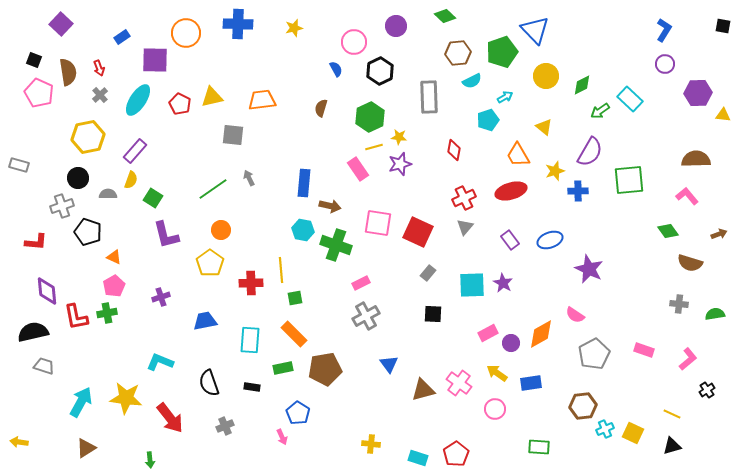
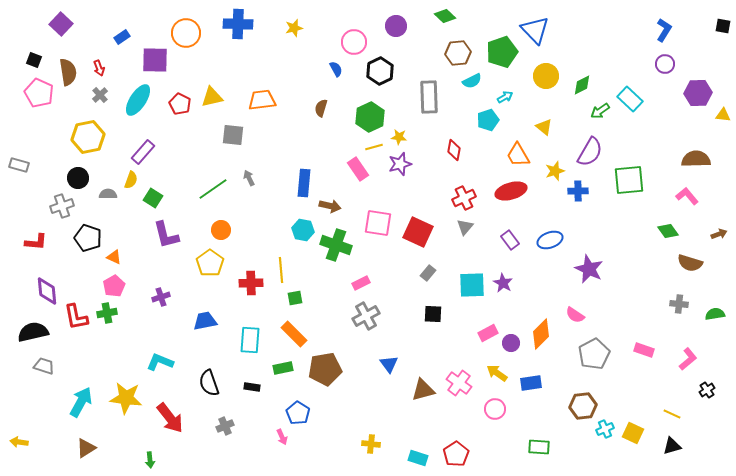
purple rectangle at (135, 151): moved 8 px right, 1 px down
black pentagon at (88, 232): moved 6 px down
orange diamond at (541, 334): rotated 16 degrees counterclockwise
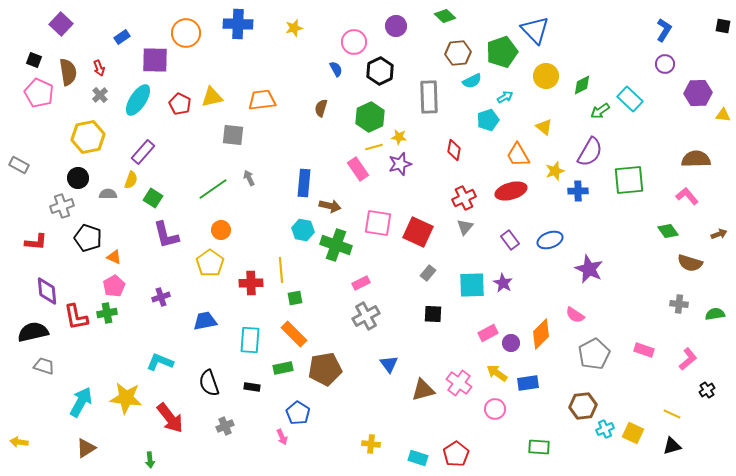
gray rectangle at (19, 165): rotated 12 degrees clockwise
blue rectangle at (531, 383): moved 3 px left
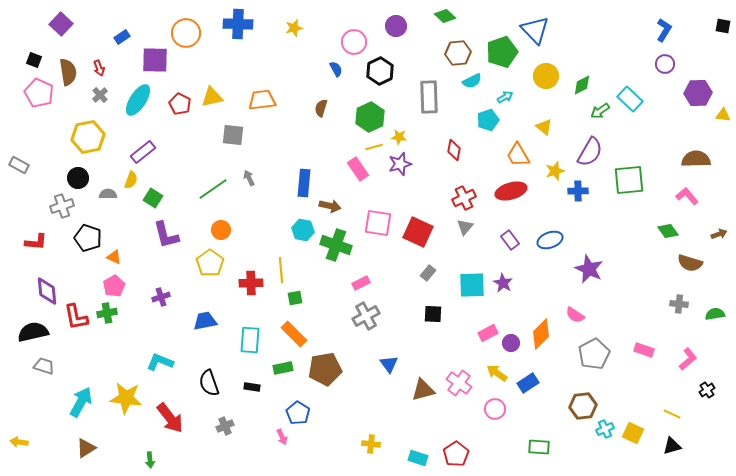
purple rectangle at (143, 152): rotated 10 degrees clockwise
blue rectangle at (528, 383): rotated 25 degrees counterclockwise
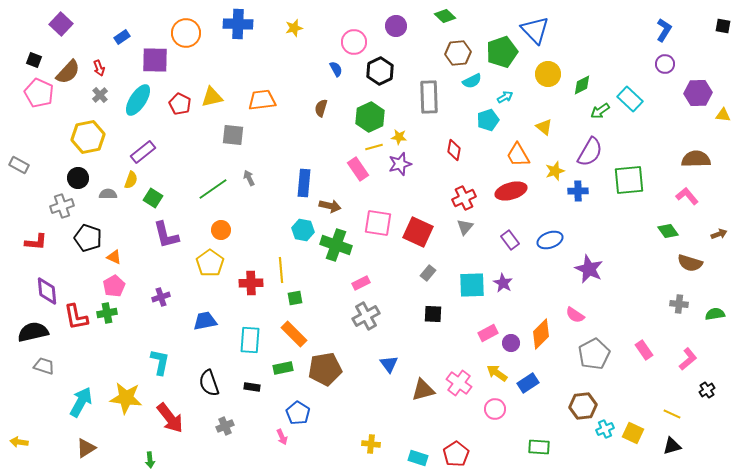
brown semicircle at (68, 72): rotated 52 degrees clockwise
yellow circle at (546, 76): moved 2 px right, 2 px up
pink rectangle at (644, 350): rotated 36 degrees clockwise
cyan L-shape at (160, 362): rotated 80 degrees clockwise
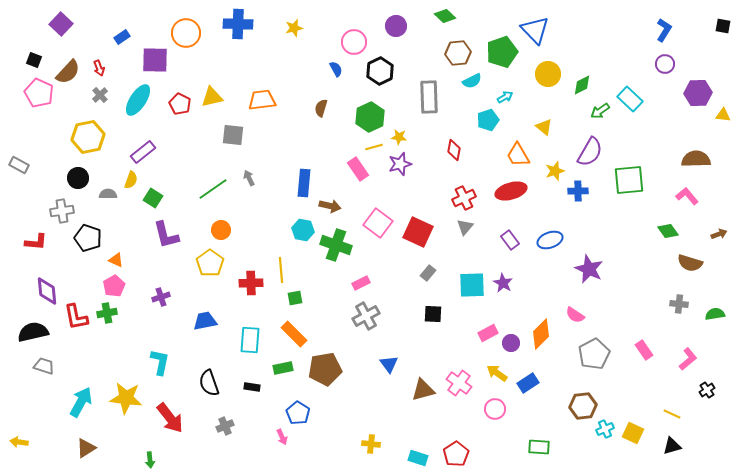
gray cross at (62, 206): moved 5 px down; rotated 10 degrees clockwise
pink square at (378, 223): rotated 28 degrees clockwise
orange triangle at (114, 257): moved 2 px right, 3 px down
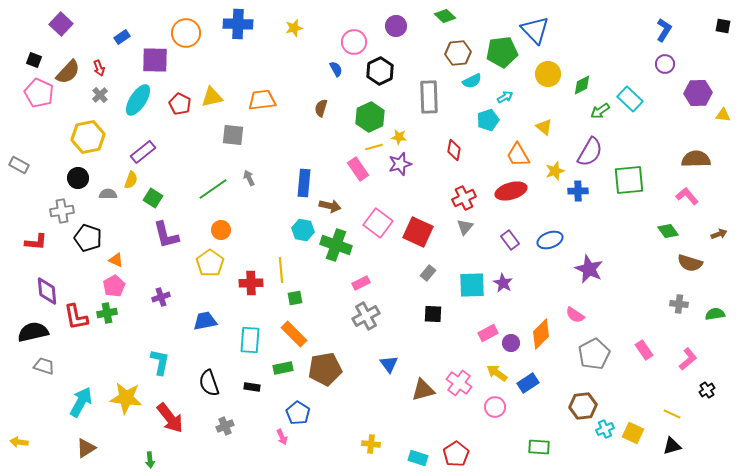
green pentagon at (502, 52): rotated 12 degrees clockwise
pink circle at (495, 409): moved 2 px up
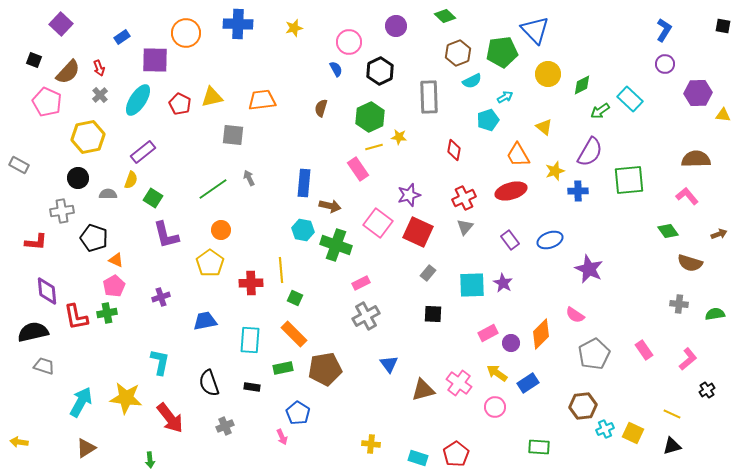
pink circle at (354, 42): moved 5 px left
brown hexagon at (458, 53): rotated 15 degrees counterclockwise
pink pentagon at (39, 93): moved 8 px right, 9 px down
purple star at (400, 164): moved 9 px right, 31 px down
black pentagon at (88, 238): moved 6 px right
green square at (295, 298): rotated 35 degrees clockwise
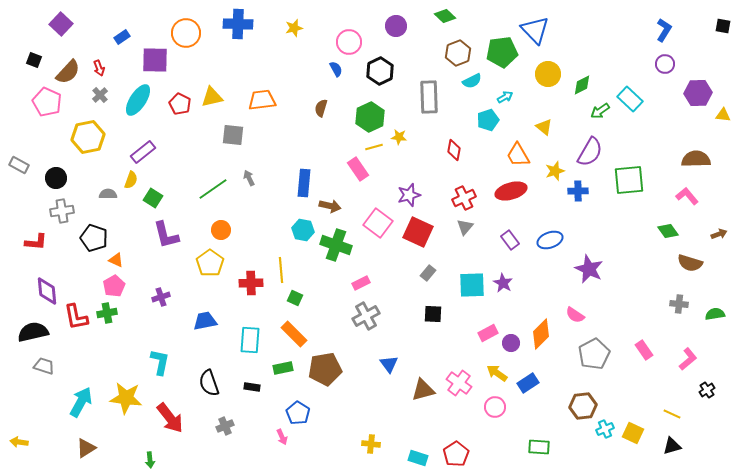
black circle at (78, 178): moved 22 px left
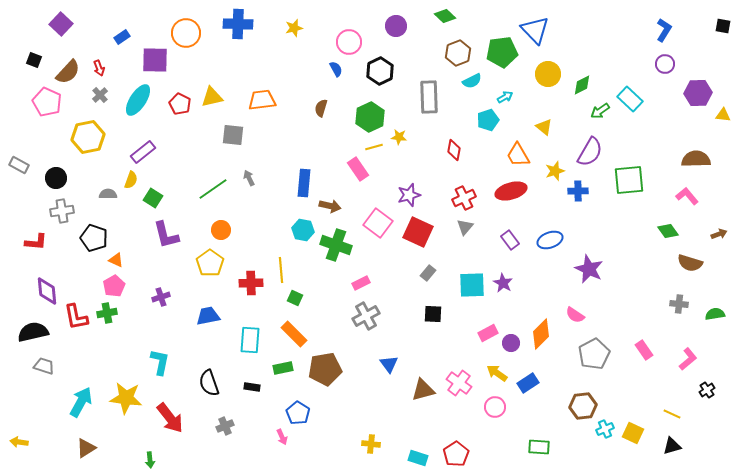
blue trapezoid at (205, 321): moved 3 px right, 5 px up
